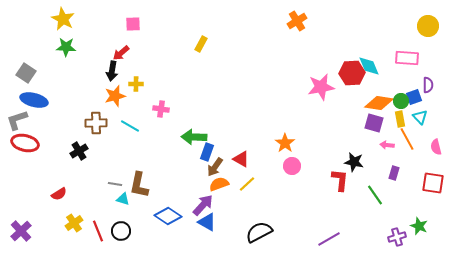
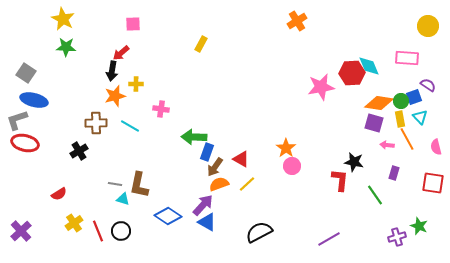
purple semicircle at (428, 85): rotated 56 degrees counterclockwise
orange star at (285, 143): moved 1 px right, 5 px down
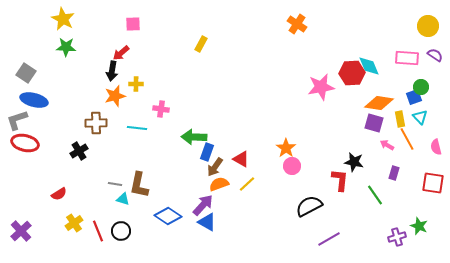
orange cross at (297, 21): moved 3 px down; rotated 24 degrees counterclockwise
purple semicircle at (428, 85): moved 7 px right, 30 px up
green circle at (401, 101): moved 20 px right, 14 px up
cyan line at (130, 126): moved 7 px right, 2 px down; rotated 24 degrees counterclockwise
pink arrow at (387, 145): rotated 24 degrees clockwise
black semicircle at (259, 232): moved 50 px right, 26 px up
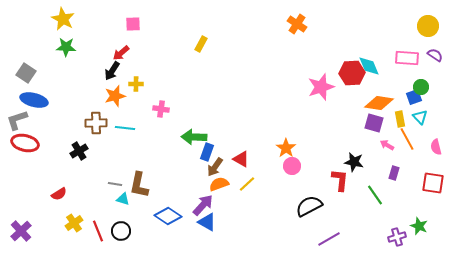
black arrow at (112, 71): rotated 24 degrees clockwise
pink star at (321, 87): rotated 8 degrees counterclockwise
cyan line at (137, 128): moved 12 px left
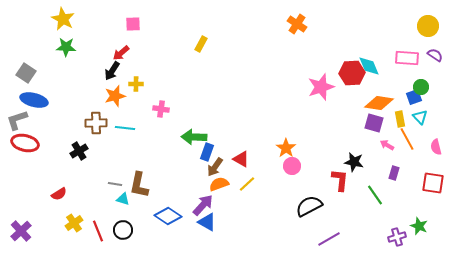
black circle at (121, 231): moved 2 px right, 1 px up
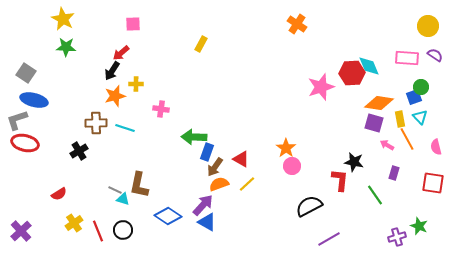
cyan line at (125, 128): rotated 12 degrees clockwise
gray line at (115, 184): moved 6 px down; rotated 16 degrees clockwise
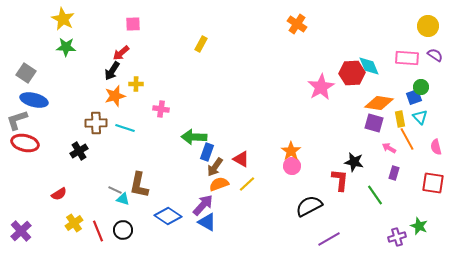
pink star at (321, 87): rotated 12 degrees counterclockwise
pink arrow at (387, 145): moved 2 px right, 3 px down
orange star at (286, 148): moved 5 px right, 3 px down
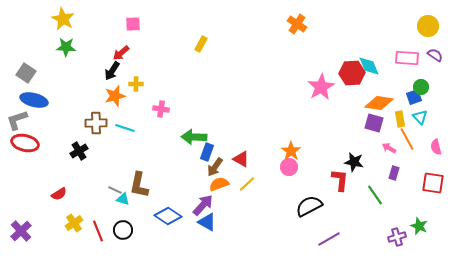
pink circle at (292, 166): moved 3 px left, 1 px down
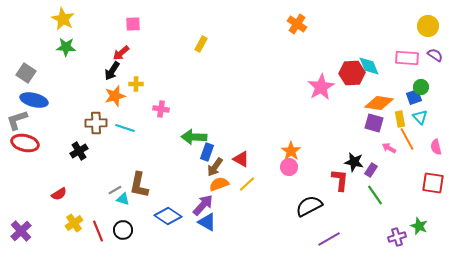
purple rectangle at (394, 173): moved 23 px left, 3 px up; rotated 16 degrees clockwise
gray line at (115, 190): rotated 56 degrees counterclockwise
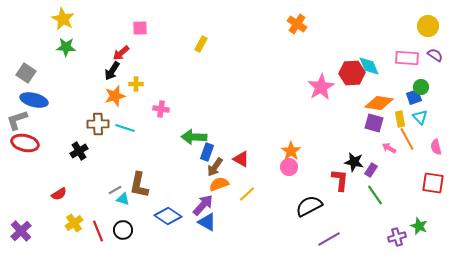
pink square at (133, 24): moved 7 px right, 4 px down
brown cross at (96, 123): moved 2 px right, 1 px down
yellow line at (247, 184): moved 10 px down
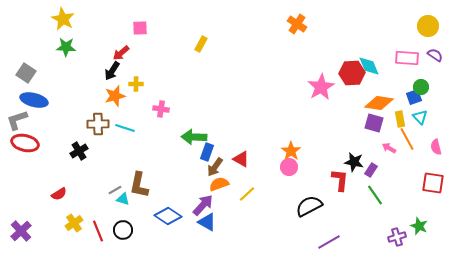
purple line at (329, 239): moved 3 px down
